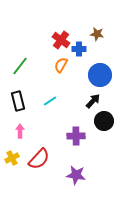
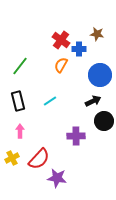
black arrow: rotated 21 degrees clockwise
purple star: moved 19 px left, 3 px down
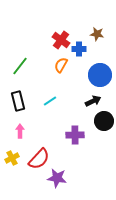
purple cross: moved 1 px left, 1 px up
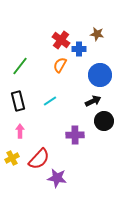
orange semicircle: moved 1 px left
